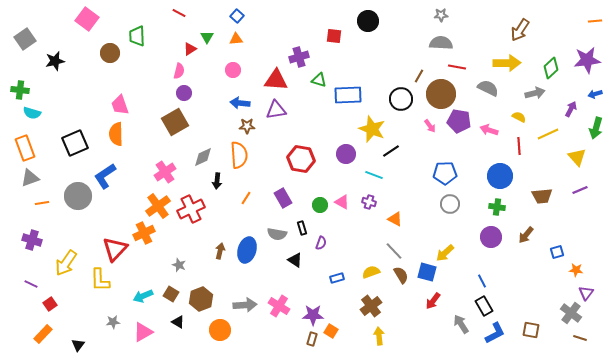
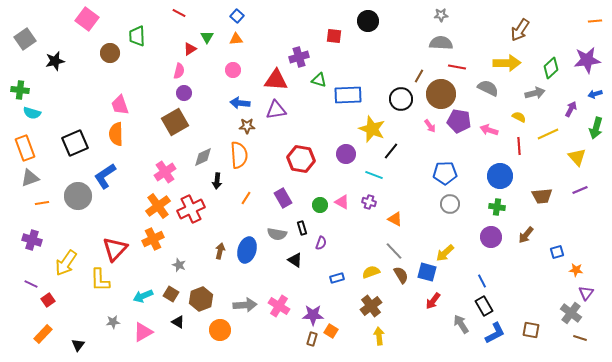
black line at (391, 151): rotated 18 degrees counterclockwise
orange cross at (144, 233): moved 9 px right, 6 px down
red square at (50, 304): moved 2 px left, 4 px up
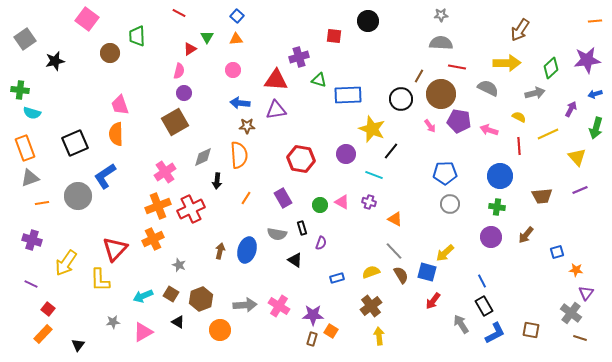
orange cross at (158, 206): rotated 15 degrees clockwise
red square at (48, 300): moved 9 px down; rotated 16 degrees counterclockwise
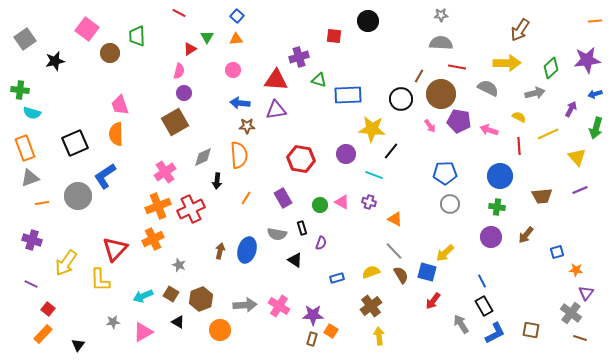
pink square at (87, 19): moved 10 px down
yellow star at (372, 129): rotated 16 degrees counterclockwise
